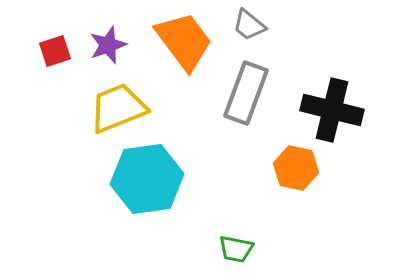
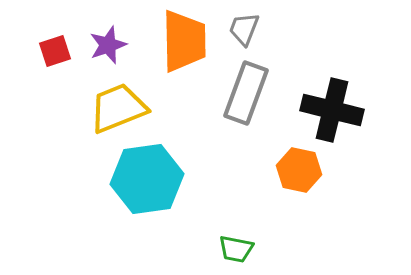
gray trapezoid: moved 5 px left, 4 px down; rotated 72 degrees clockwise
orange trapezoid: rotated 36 degrees clockwise
orange hexagon: moved 3 px right, 2 px down
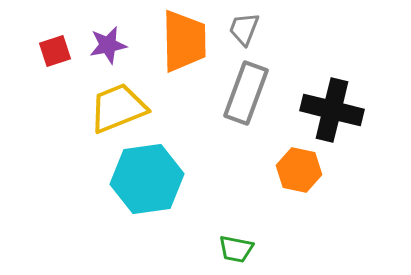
purple star: rotated 9 degrees clockwise
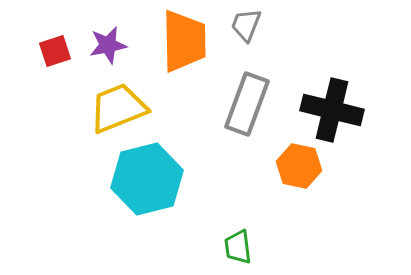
gray trapezoid: moved 2 px right, 4 px up
gray rectangle: moved 1 px right, 11 px down
orange hexagon: moved 4 px up
cyan hexagon: rotated 6 degrees counterclockwise
green trapezoid: moved 2 px right, 2 px up; rotated 72 degrees clockwise
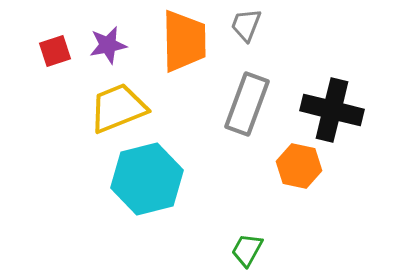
green trapezoid: moved 9 px right, 3 px down; rotated 36 degrees clockwise
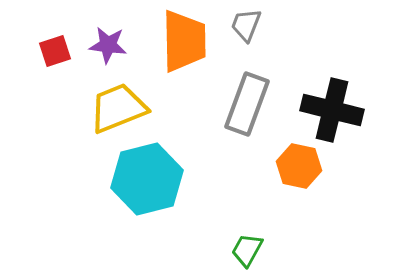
purple star: rotated 18 degrees clockwise
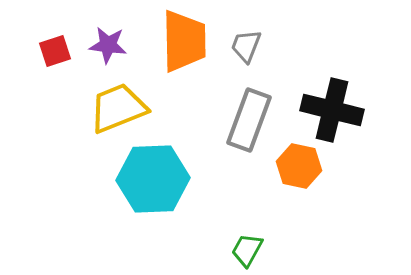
gray trapezoid: moved 21 px down
gray rectangle: moved 2 px right, 16 px down
cyan hexagon: moved 6 px right; rotated 12 degrees clockwise
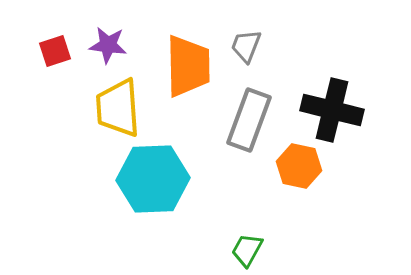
orange trapezoid: moved 4 px right, 25 px down
yellow trapezoid: rotated 72 degrees counterclockwise
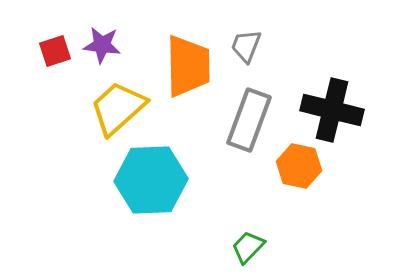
purple star: moved 6 px left
yellow trapezoid: rotated 52 degrees clockwise
cyan hexagon: moved 2 px left, 1 px down
green trapezoid: moved 1 px right, 3 px up; rotated 15 degrees clockwise
